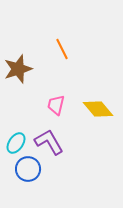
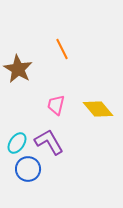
brown star: rotated 24 degrees counterclockwise
cyan ellipse: moved 1 px right
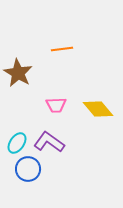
orange line: rotated 70 degrees counterclockwise
brown star: moved 4 px down
pink trapezoid: rotated 105 degrees counterclockwise
purple L-shape: rotated 24 degrees counterclockwise
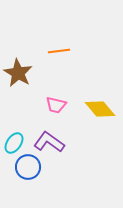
orange line: moved 3 px left, 2 px down
pink trapezoid: rotated 15 degrees clockwise
yellow diamond: moved 2 px right
cyan ellipse: moved 3 px left
blue circle: moved 2 px up
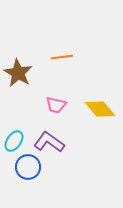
orange line: moved 3 px right, 6 px down
cyan ellipse: moved 2 px up
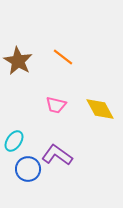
orange line: moved 1 px right; rotated 45 degrees clockwise
brown star: moved 12 px up
yellow diamond: rotated 12 degrees clockwise
purple L-shape: moved 8 px right, 13 px down
blue circle: moved 2 px down
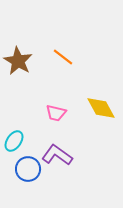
pink trapezoid: moved 8 px down
yellow diamond: moved 1 px right, 1 px up
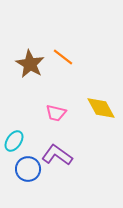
brown star: moved 12 px right, 3 px down
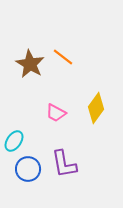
yellow diamond: moved 5 px left; rotated 64 degrees clockwise
pink trapezoid: rotated 15 degrees clockwise
purple L-shape: moved 7 px right, 9 px down; rotated 136 degrees counterclockwise
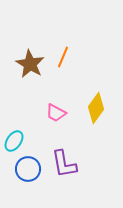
orange line: rotated 75 degrees clockwise
